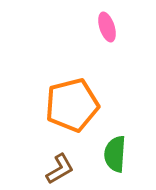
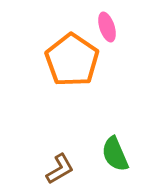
orange pentagon: moved 45 px up; rotated 24 degrees counterclockwise
green semicircle: rotated 27 degrees counterclockwise
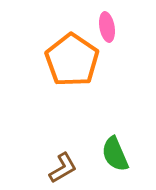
pink ellipse: rotated 8 degrees clockwise
brown L-shape: moved 3 px right, 1 px up
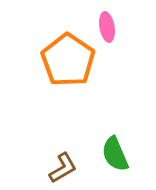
orange pentagon: moved 4 px left
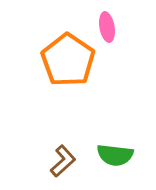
green semicircle: moved 1 px down; rotated 60 degrees counterclockwise
brown L-shape: moved 7 px up; rotated 12 degrees counterclockwise
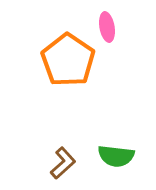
green semicircle: moved 1 px right, 1 px down
brown L-shape: moved 2 px down
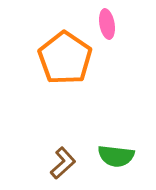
pink ellipse: moved 3 px up
orange pentagon: moved 3 px left, 2 px up
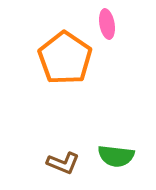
brown L-shape: rotated 64 degrees clockwise
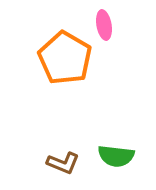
pink ellipse: moved 3 px left, 1 px down
orange pentagon: rotated 4 degrees counterclockwise
